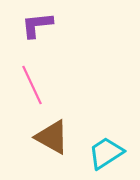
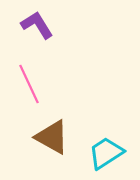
purple L-shape: rotated 64 degrees clockwise
pink line: moved 3 px left, 1 px up
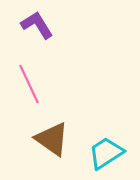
brown triangle: moved 2 px down; rotated 6 degrees clockwise
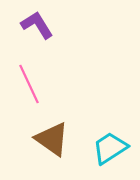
cyan trapezoid: moved 4 px right, 5 px up
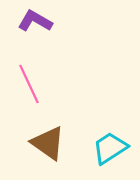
purple L-shape: moved 2 px left, 4 px up; rotated 28 degrees counterclockwise
brown triangle: moved 4 px left, 4 px down
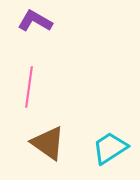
pink line: moved 3 px down; rotated 33 degrees clockwise
